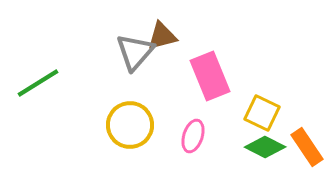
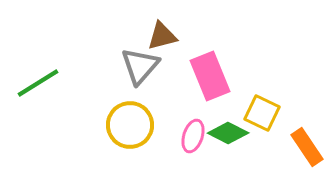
gray triangle: moved 5 px right, 14 px down
green diamond: moved 37 px left, 14 px up
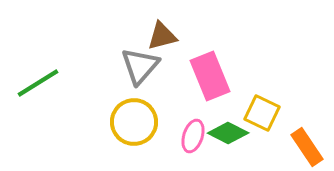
yellow circle: moved 4 px right, 3 px up
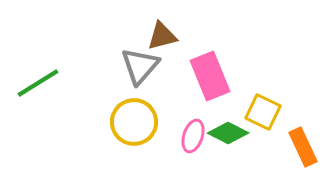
yellow square: moved 1 px right, 1 px up
orange rectangle: moved 4 px left; rotated 9 degrees clockwise
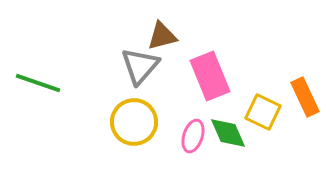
green line: rotated 51 degrees clockwise
green diamond: rotated 39 degrees clockwise
orange rectangle: moved 2 px right, 50 px up
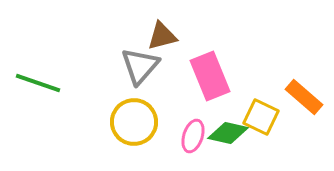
orange rectangle: moved 1 px left; rotated 24 degrees counterclockwise
yellow square: moved 2 px left, 5 px down
green diamond: rotated 54 degrees counterclockwise
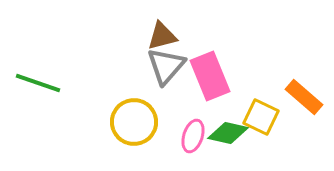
gray triangle: moved 26 px right
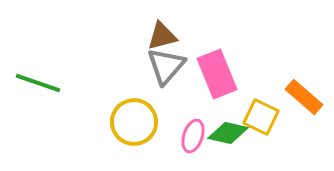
pink rectangle: moved 7 px right, 2 px up
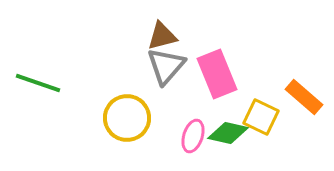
yellow circle: moved 7 px left, 4 px up
